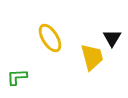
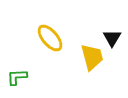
yellow ellipse: rotated 8 degrees counterclockwise
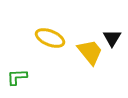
yellow ellipse: rotated 28 degrees counterclockwise
yellow trapezoid: moved 2 px left, 5 px up; rotated 24 degrees counterclockwise
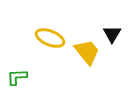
black triangle: moved 4 px up
yellow trapezoid: moved 3 px left
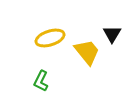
yellow ellipse: rotated 40 degrees counterclockwise
green L-shape: moved 24 px right, 4 px down; rotated 60 degrees counterclockwise
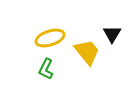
green L-shape: moved 5 px right, 12 px up
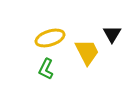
yellow trapezoid: rotated 12 degrees clockwise
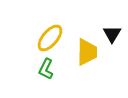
yellow ellipse: rotated 32 degrees counterclockwise
yellow trapezoid: rotated 28 degrees clockwise
